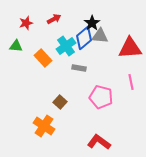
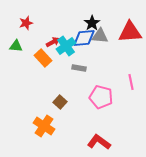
red arrow: moved 1 px left, 23 px down
blue diamond: rotated 35 degrees clockwise
red triangle: moved 16 px up
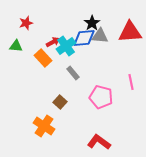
gray rectangle: moved 6 px left, 5 px down; rotated 40 degrees clockwise
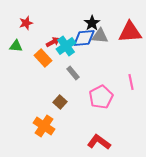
pink pentagon: rotated 30 degrees clockwise
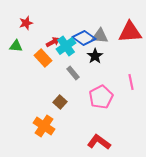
black star: moved 3 px right, 33 px down
blue diamond: rotated 40 degrees clockwise
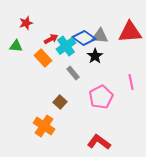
red arrow: moved 2 px left, 3 px up
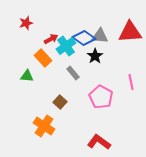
green triangle: moved 11 px right, 30 px down
pink pentagon: rotated 15 degrees counterclockwise
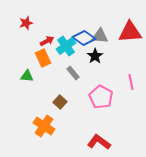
red arrow: moved 4 px left, 2 px down
orange rectangle: rotated 18 degrees clockwise
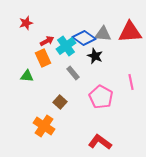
gray triangle: moved 3 px right, 2 px up
black star: rotated 14 degrees counterclockwise
red L-shape: moved 1 px right
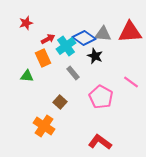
red arrow: moved 1 px right, 2 px up
pink line: rotated 42 degrees counterclockwise
